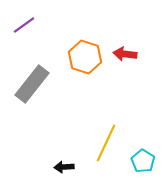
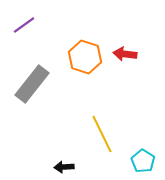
yellow line: moved 4 px left, 9 px up; rotated 51 degrees counterclockwise
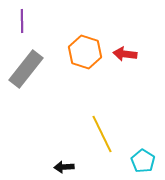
purple line: moved 2 px left, 4 px up; rotated 55 degrees counterclockwise
orange hexagon: moved 5 px up
gray rectangle: moved 6 px left, 15 px up
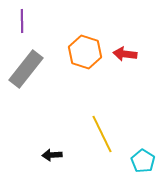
black arrow: moved 12 px left, 12 px up
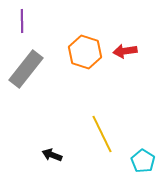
red arrow: moved 3 px up; rotated 15 degrees counterclockwise
black arrow: rotated 24 degrees clockwise
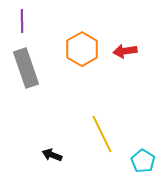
orange hexagon: moved 3 px left, 3 px up; rotated 12 degrees clockwise
gray rectangle: moved 1 px up; rotated 57 degrees counterclockwise
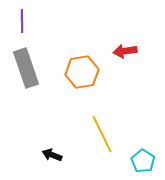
orange hexagon: moved 23 px down; rotated 20 degrees clockwise
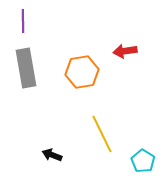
purple line: moved 1 px right
gray rectangle: rotated 9 degrees clockwise
